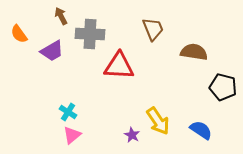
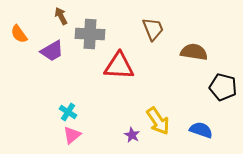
blue semicircle: rotated 15 degrees counterclockwise
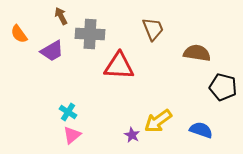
brown semicircle: moved 3 px right, 1 px down
yellow arrow: rotated 88 degrees clockwise
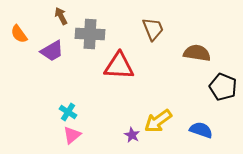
black pentagon: rotated 8 degrees clockwise
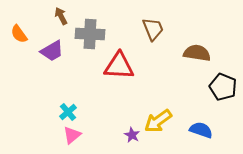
cyan cross: rotated 18 degrees clockwise
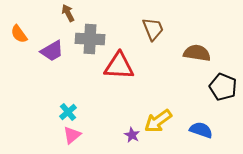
brown arrow: moved 7 px right, 3 px up
gray cross: moved 5 px down
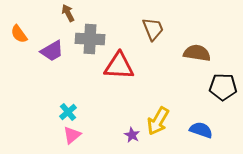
black pentagon: rotated 20 degrees counterclockwise
yellow arrow: rotated 24 degrees counterclockwise
